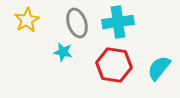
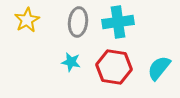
gray ellipse: moved 1 px right, 1 px up; rotated 24 degrees clockwise
cyan star: moved 8 px right, 10 px down
red hexagon: moved 2 px down
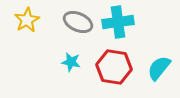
gray ellipse: rotated 72 degrees counterclockwise
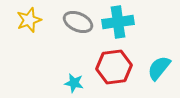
yellow star: moved 2 px right; rotated 10 degrees clockwise
cyan star: moved 3 px right, 21 px down
red hexagon: rotated 16 degrees counterclockwise
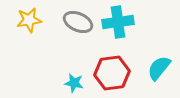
yellow star: rotated 10 degrees clockwise
red hexagon: moved 2 px left, 6 px down
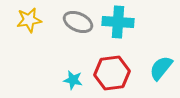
cyan cross: rotated 12 degrees clockwise
cyan semicircle: moved 2 px right
cyan star: moved 1 px left, 3 px up
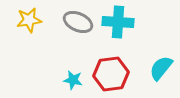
red hexagon: moved 1 px left, 1 px down
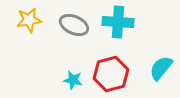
gray ellipse: moved 4 px left, 3 px down
red hexagon: rotated 8 degrees counterclockwise
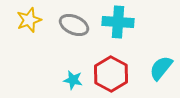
yellow star: rotated 10 degrees counterclockwise
red hexagon: rotated 16 degrees counterclockwise
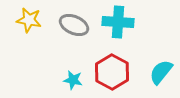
yellow star: rotated 30 degrees clockwise
cyan semicircle: moved 4 px down
red hexagon: moved 1 px right, 2 px up
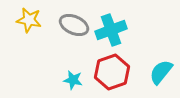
cyan cross: moved 7 px left, 8 px down; rotated 24 degrees counterclockwise
red hexagon: rotated 12 degrees clockwise
